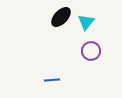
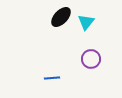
purple circle: moved 8 px down
blue line: moved 2 px up
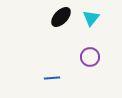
cyan triangle: moved 5 px right, 4 px up
purple circle: moved 1 px left, 2 px up
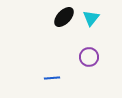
black ellipse: moved 3 px right
purple circle: moved 1 px left
